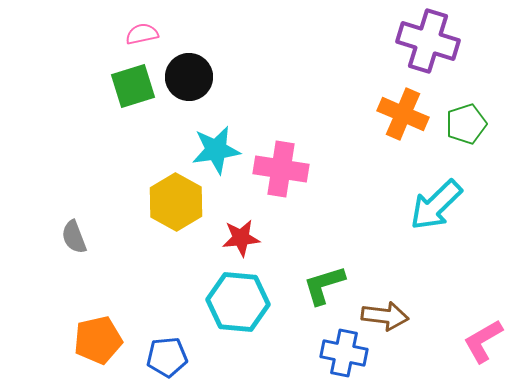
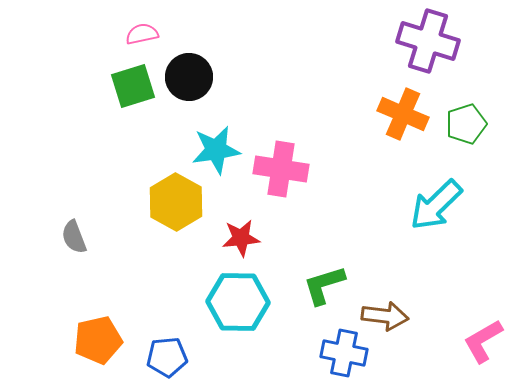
cyan hexagon: rotated 4 degrees counterclockwise
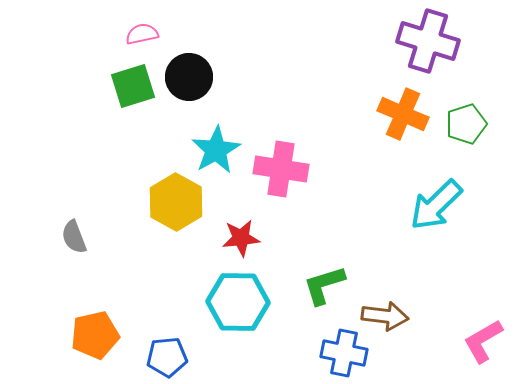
cyan star: rotated 21 degrees counterclockwise
orange pentagon: moved 3 px left, 5 px up
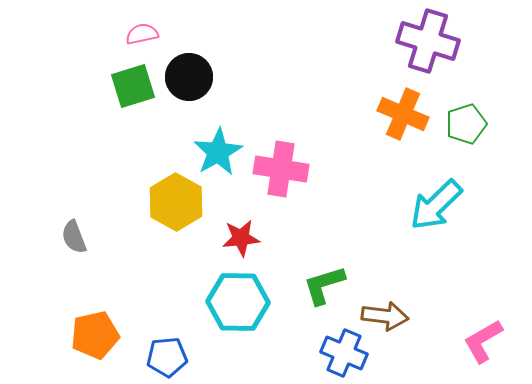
cyan star: moved 2 px right, 2 px down
blue cross: rotated 12 degrees clockwise
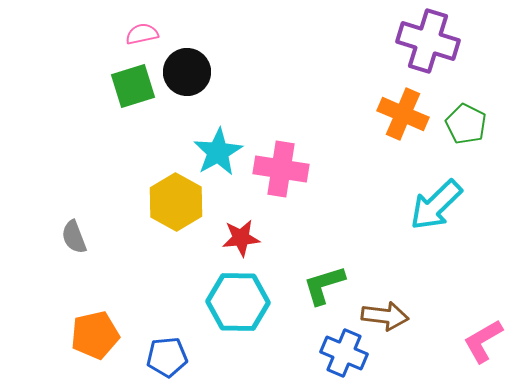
black circle: moved 2 px left, 5 px up
green pentagon: rotated 27 degrees counterclockwise
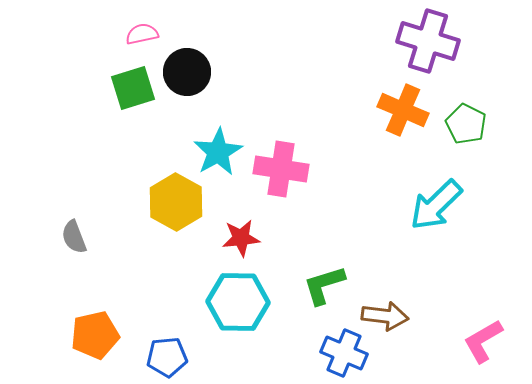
green square: moved 2 px down
orange cross: moved 4 px up
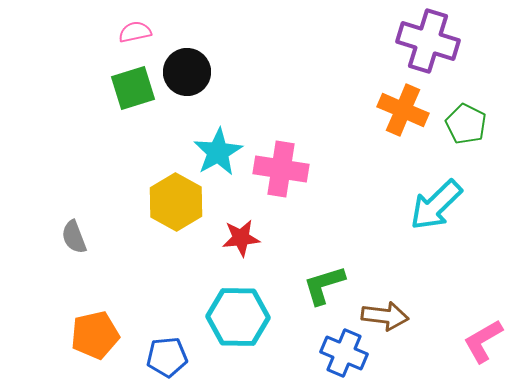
pink semicircle: moved 7 px left, 2 px up
cyan hexagon: moved 15 px down
